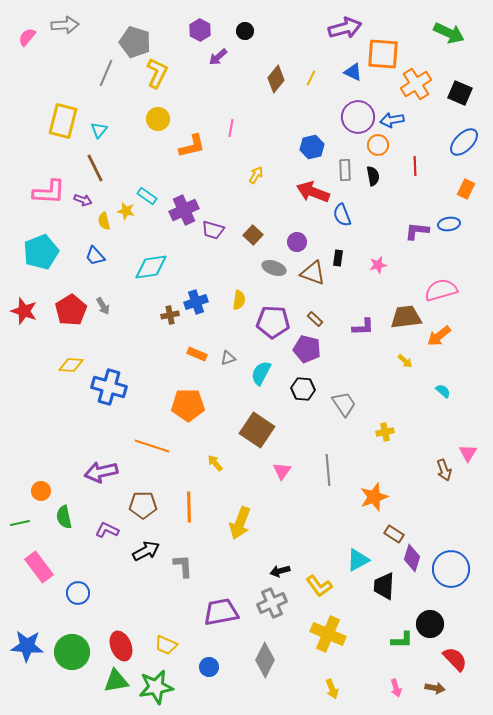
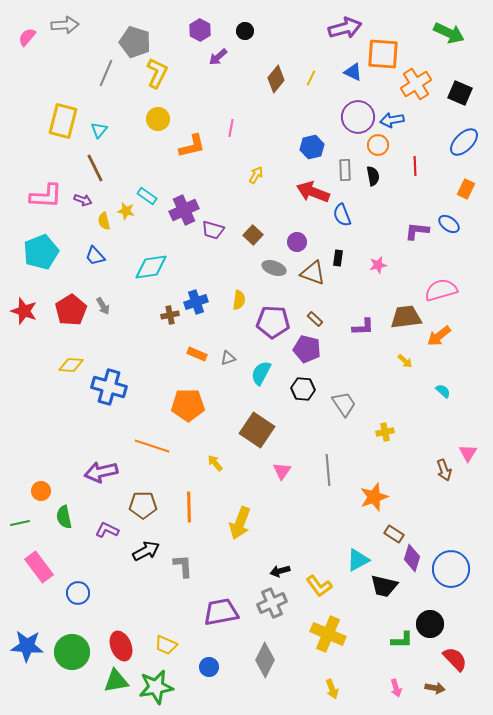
pink L-shape at (49, 192): moved 3 px left, 4 px down
blue ellipse at (449, 224): rotated 45 degrees clockwise
black trapezoid at (384, 586): rotated 80 degrees counterclockwise
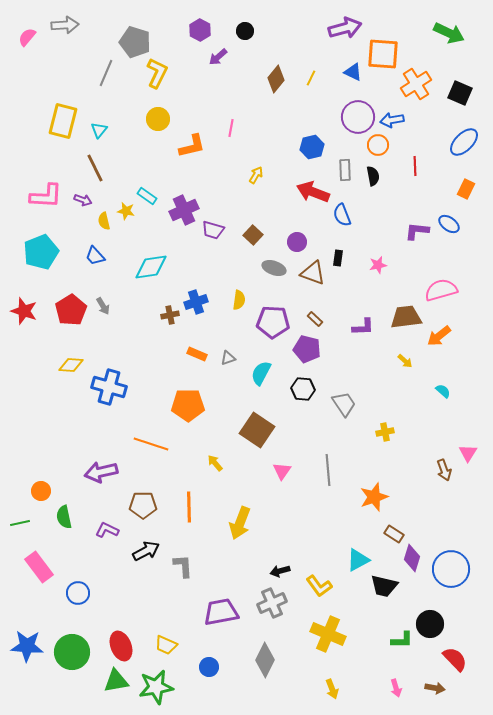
orange line at (152, 446): moved 1 px left, 2 px up
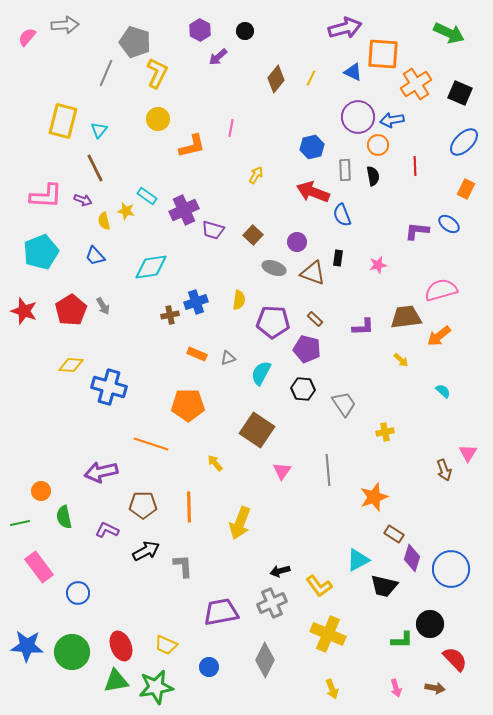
yellow arrow at (405, 361): moved 4 px left, 1 px up
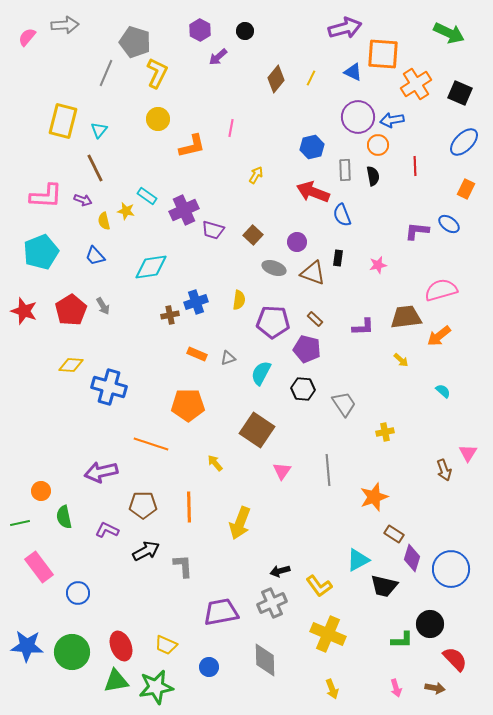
gray diamond at (265, 660): rotated 28 degrees counterclockwise
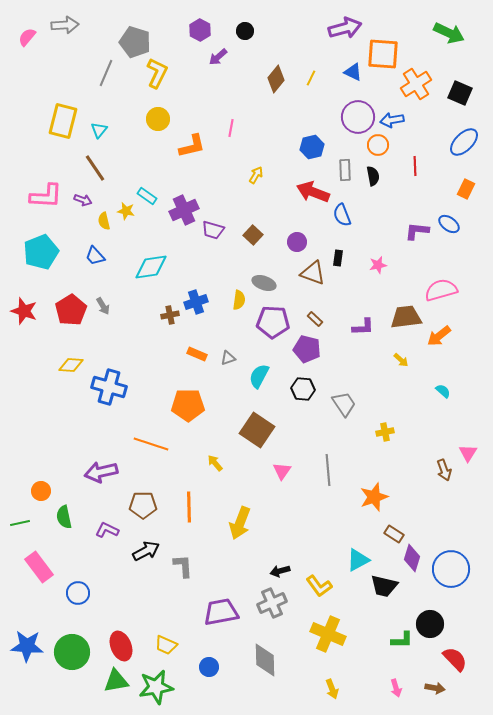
brown line at (95, 168): rotated 8 degrees counterclockwise
gray ellipse at (274, 268): moved 10 px left, 15 px down
cyan semicircle at (261, 373): moved 2 px left, 3 px down
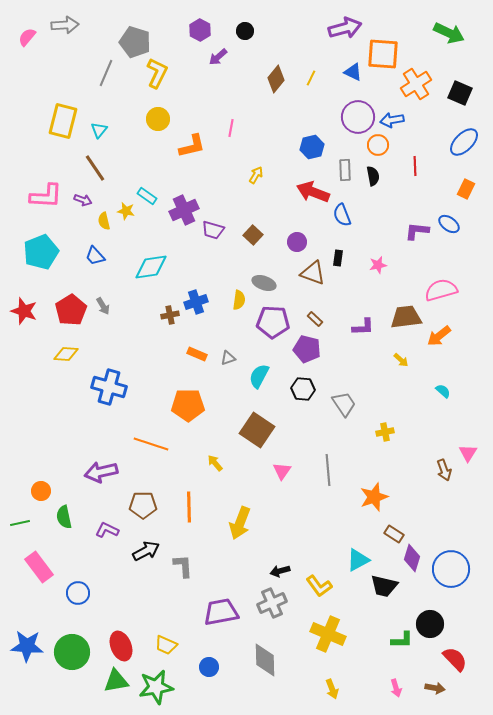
yellow diamond at (71, 365): moved 5 px left, 11 px up
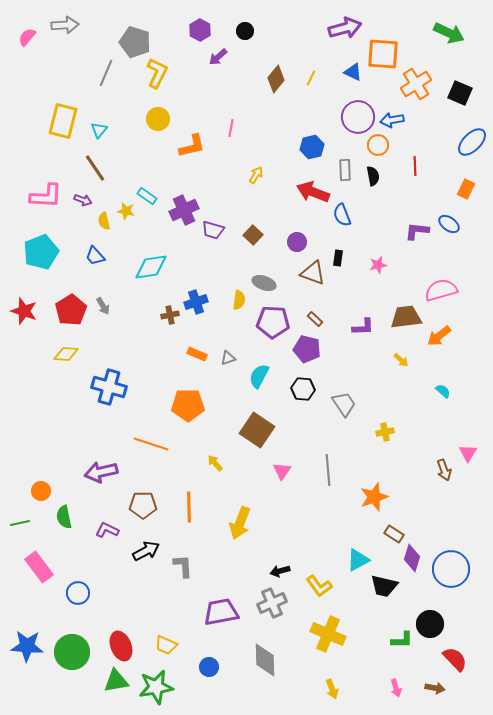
blue ellipse at (464, 142): moved 8 px right
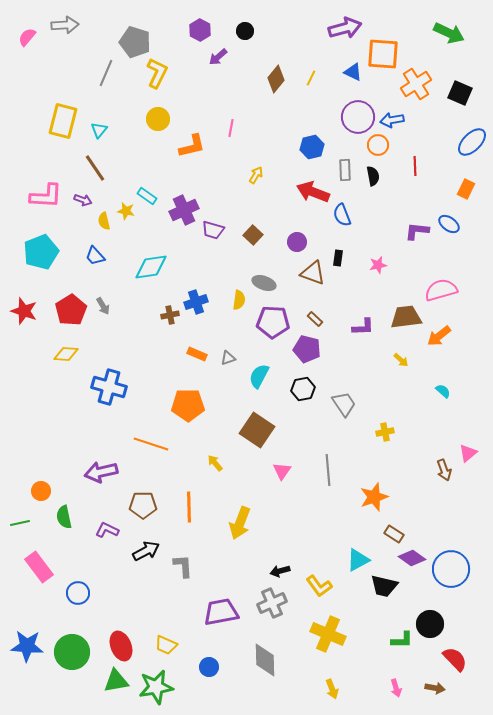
black hexagon at (303, 389): rotated 15 degrees counterclockwise
pink triangle at (468, 453): rotated 18 degrees clockwise
purple diamond at (412, 558): rotated 72 degrees counterclockwise
